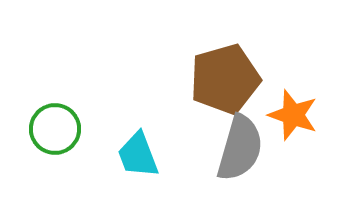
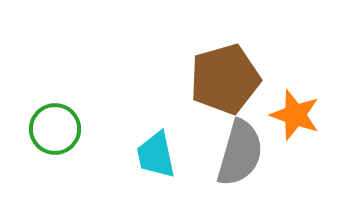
orange star: moved 2 px right
gray semicircle: moved 5 px down
cyan trapezoid: moved 18 px right; rotated 9 degrees clockwise
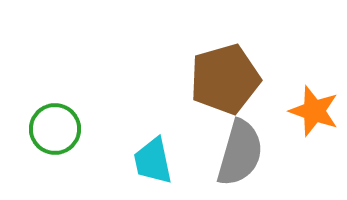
orange star: moved 19 px right, 4 px up
cyan trapezoid: moved 3 px left, 6 px down
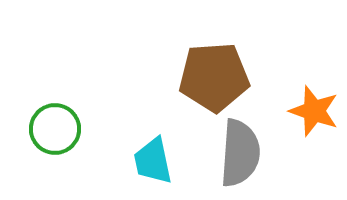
brown pentagon: moved 11 px left, 2 px up; rotated 12 degrees clockwise
gray semicircle: rotated 12 degrees counterclockwise
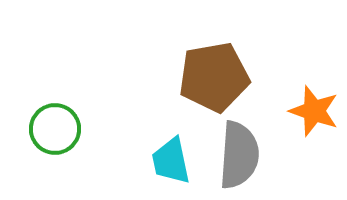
brown pentagon: rotated 6 degrees counterclockwise
gray semicircle: moved 1 px left, 2 px down
cyan trapezoid: moved 18 px right
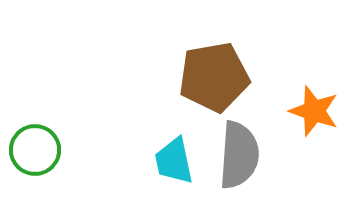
green circle: moved 20 px left, 21 px down
cyan trapezoid: moved 3 px right
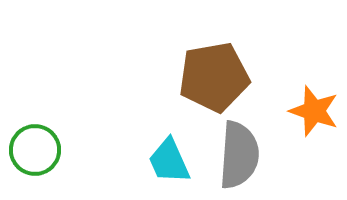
cyan trapezoid: moved 5 px left; rotated 12 degrees counterclockwise
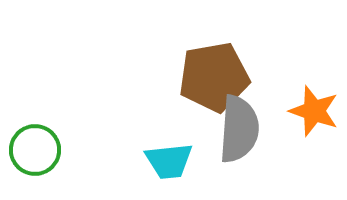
gray semicircle: moved 26 px up
cyan trapezoid: rotated 72 degrees counterclockwise
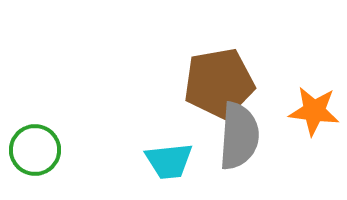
brown pentagon: moved 5 px right, 6 px down
orange star: rotated 12 degrees counterclockwise
gray semicircle: moved 7 px down
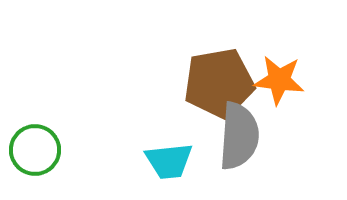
orange star: moved 35 px left, 31 px up
